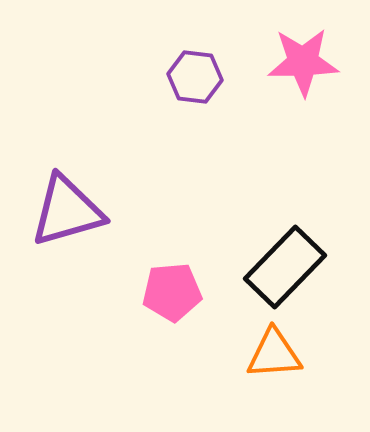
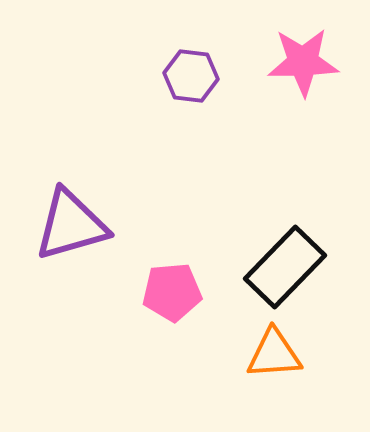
purple hexagon: moved 4 px left, 1 px up
purple triangle: moved 4 px right, 14 px down
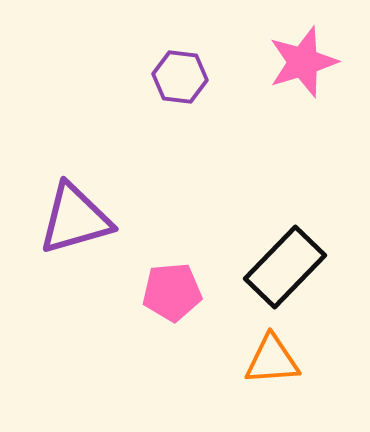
pink star: rotated 16 degrees counterclockwise
purple hexagon: moved 11 px left, 1 px down
purple triangle: moved 4 px right, 6 px up
orange triangle: moved 2 px left, 6 px down
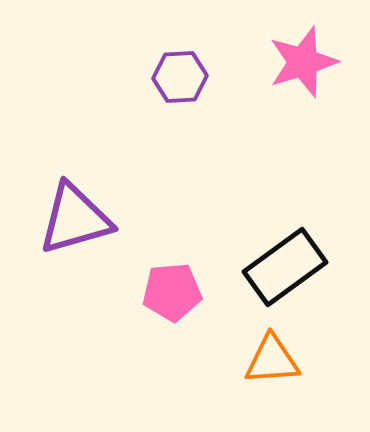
purple hexagon: rotated 10 degrees counterclockwise
black rectangle: rotated 10 degrees clockwise
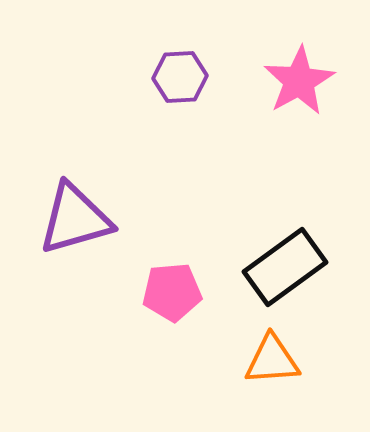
pink star: moved 4 px left, 19 px down; rotated 12 degrees counterclockwise
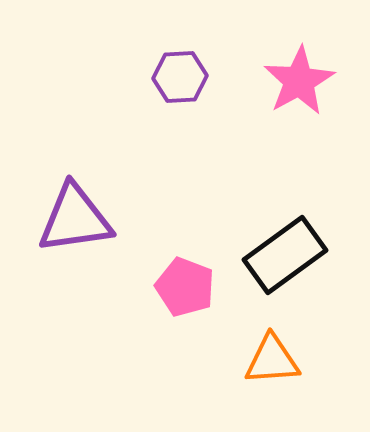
purple triangle: rotated 8 degrees clockwise
black rectangle: moved 12 px up
pink pentagon: moved 13 px right, 5 px up; rotated 26 degrees clockwise
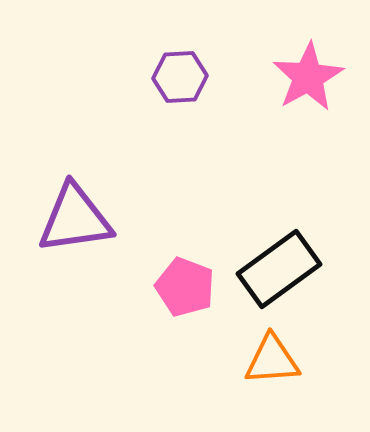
pink star: moved 9 px right, 4 px up
black rectangle: moved 6 px left, 14 px down
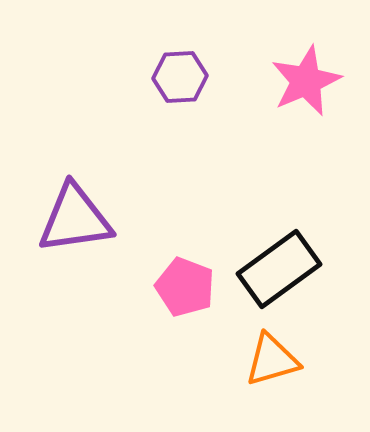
pink star: moved 2 px left, 4 px down; rotated 6 degrees clockwise
orange triangle: rotated 12 degrees counterclockwise
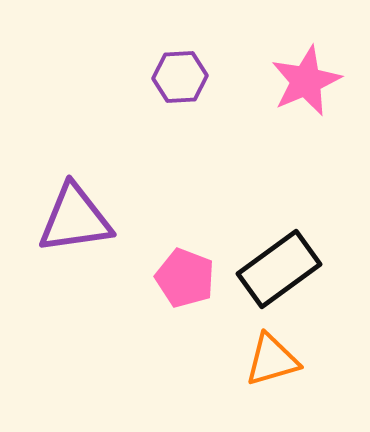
pink pentagon: moved 9 px up
